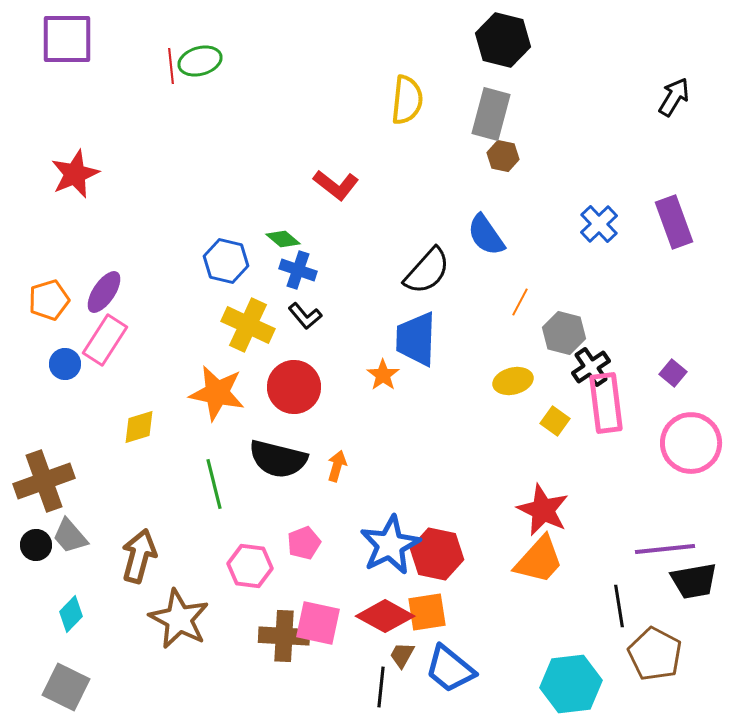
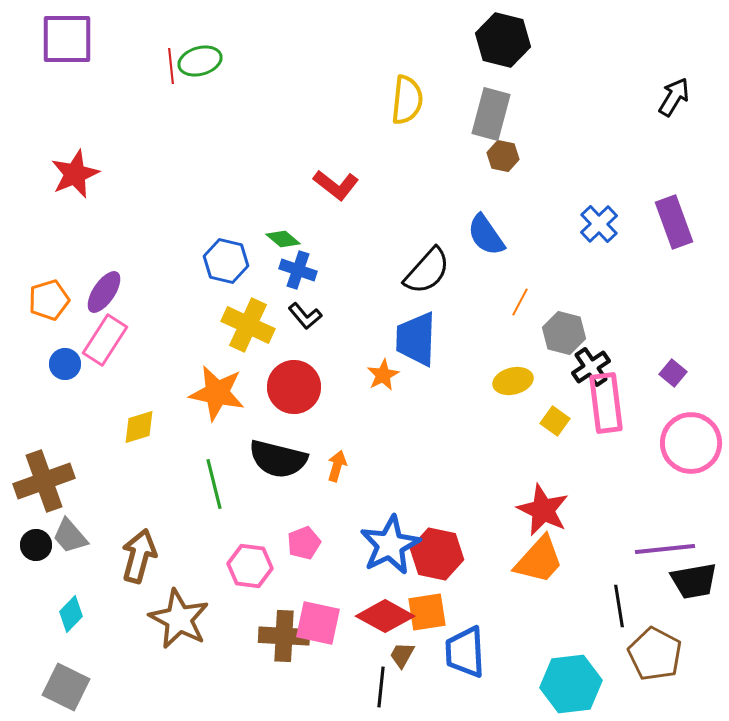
orange star at (383, 375): rotated 8 degrees clockwise
blue trapezoid at (450, 669): moved 15 px right, 17 px up; rotated 48 degrees clockwise
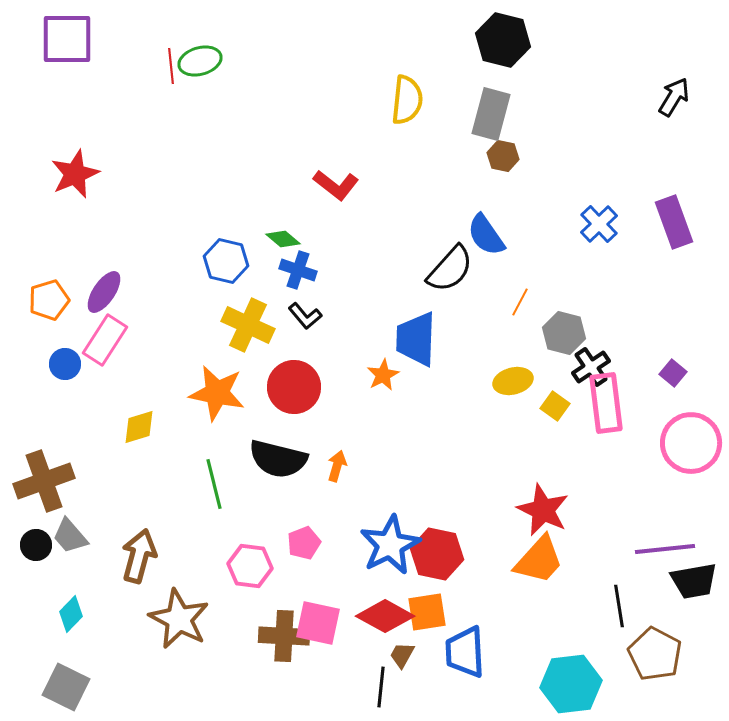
black semicircle at (427, 271): moved 23 px right, 2 px up
yellow square at (555, 421): moved 15 px up
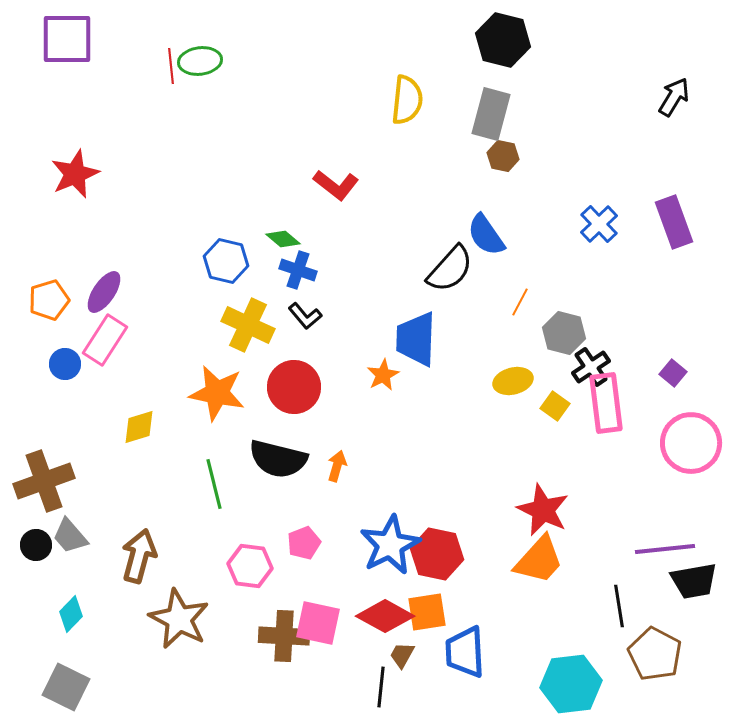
green ellipse at (200, 61): rotated 9 degrees clockwise
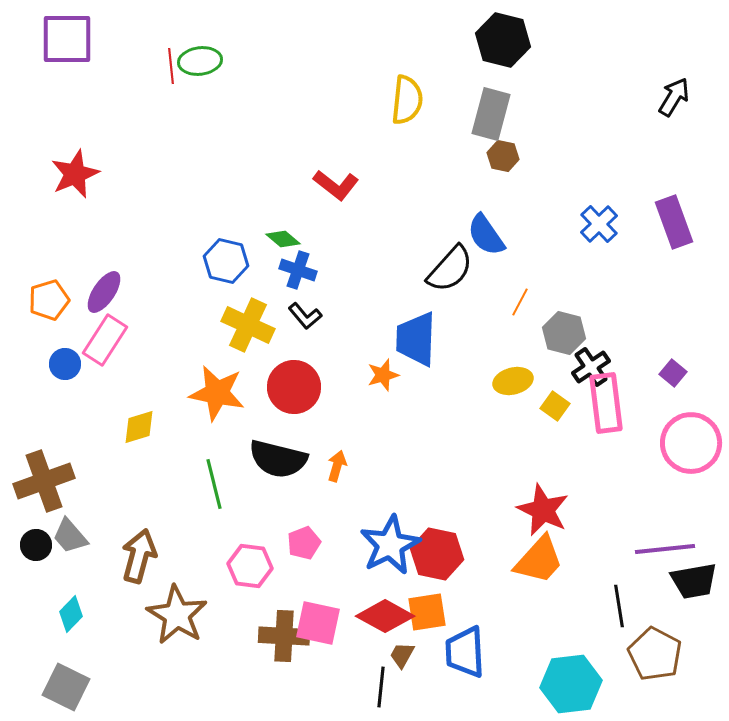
orange star at (383, 375): rotated 12 degrees clockwise
brown star at (179, 619): moved 2 px left, 4 px up; rotated 4 degrees clockwise
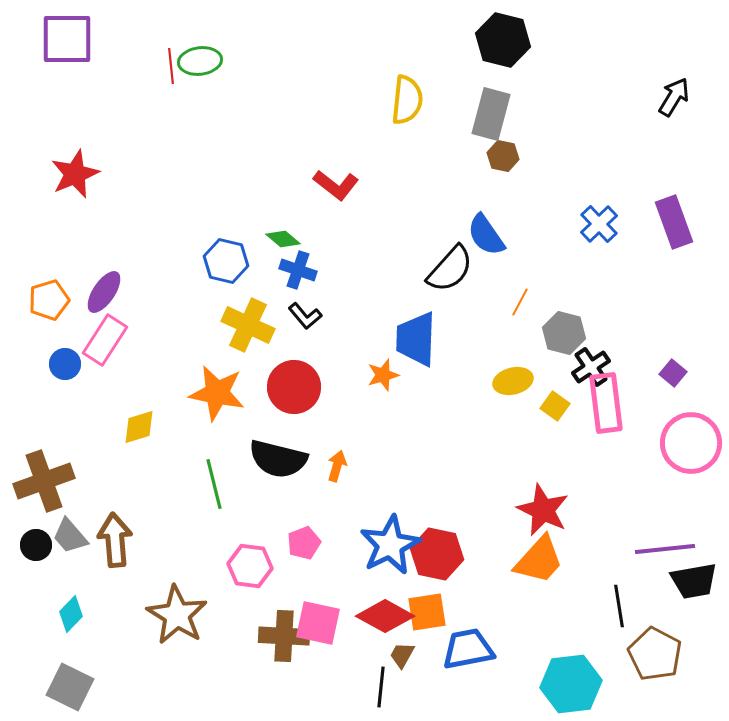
brown arrow at (139, 556): moved 24 px left, 16 px up; rotated 20 degrees counterclockwise
blue trapezoid at (465, 652): moved 3 px right, 3 px up; rotated 82 degrees clockwise
gray square at (66, 687): moved 4 px right
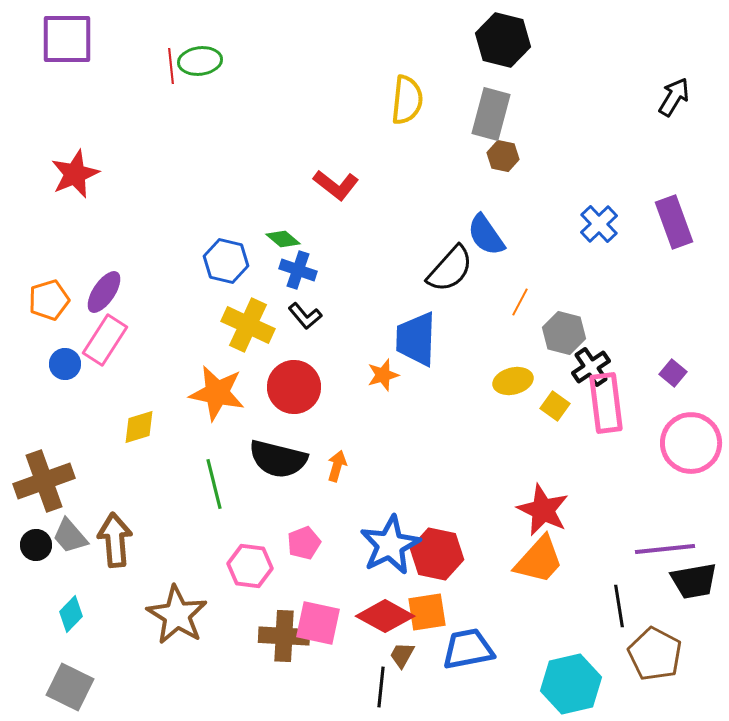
cyan hexagon at (571, 684): rotated 6 degrees counterclockwise
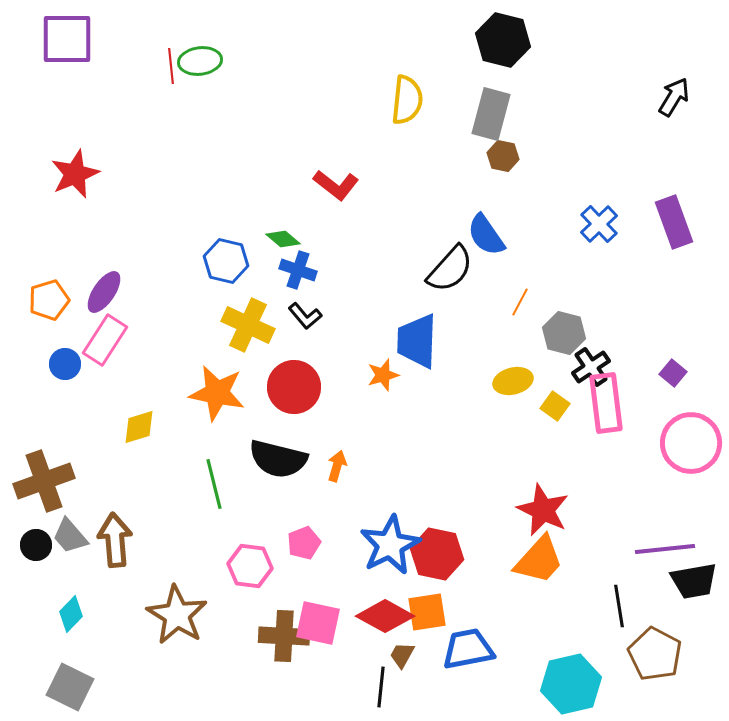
blue trapezoid at (416, 339): moved 1 px right, 2 px down
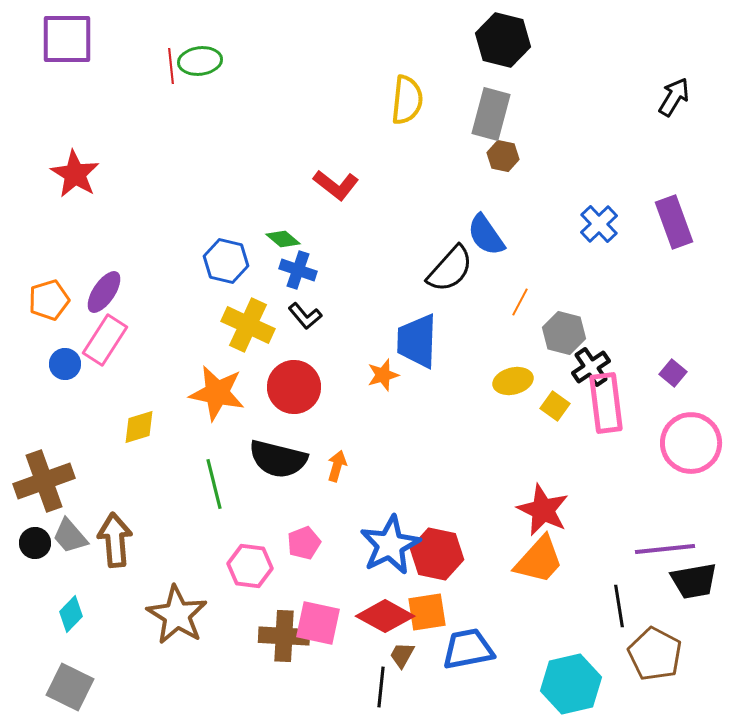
red star at (75, 174): rotated 18 degrees counterclockwise
black circle at (36, 545): moved 1 px left, 2 px up
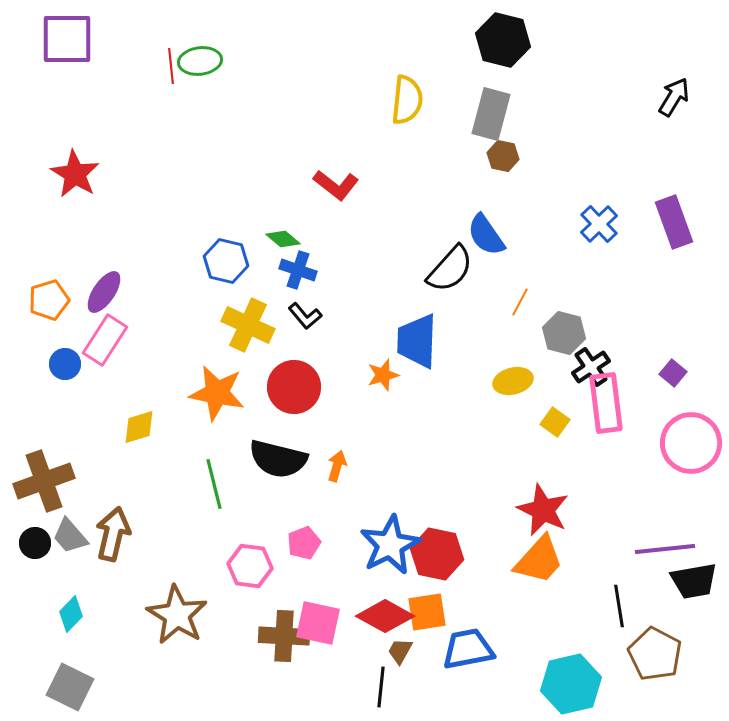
yellow square at (555, 406): moved 16 px down
brown arrow at (115, 540): moved 2 px left, 6 px up; rotated 18 degrees clockwise
brown trapezoid at (402, 655): moved 2 px left, 4 px up
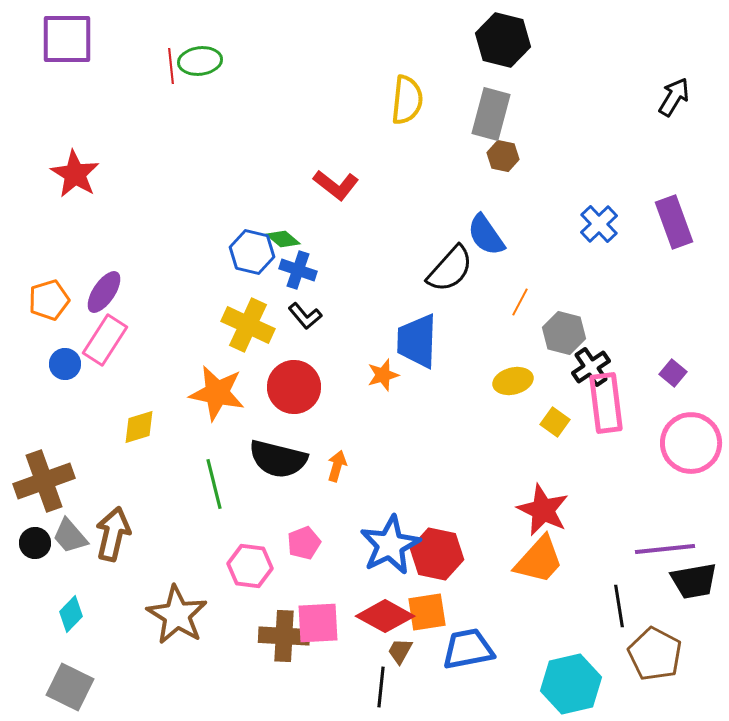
blue hexagon at (226, 261): moved 26 px right, 9 px up
pink square at (318, 623): rotated 15 degrees counterclockwise
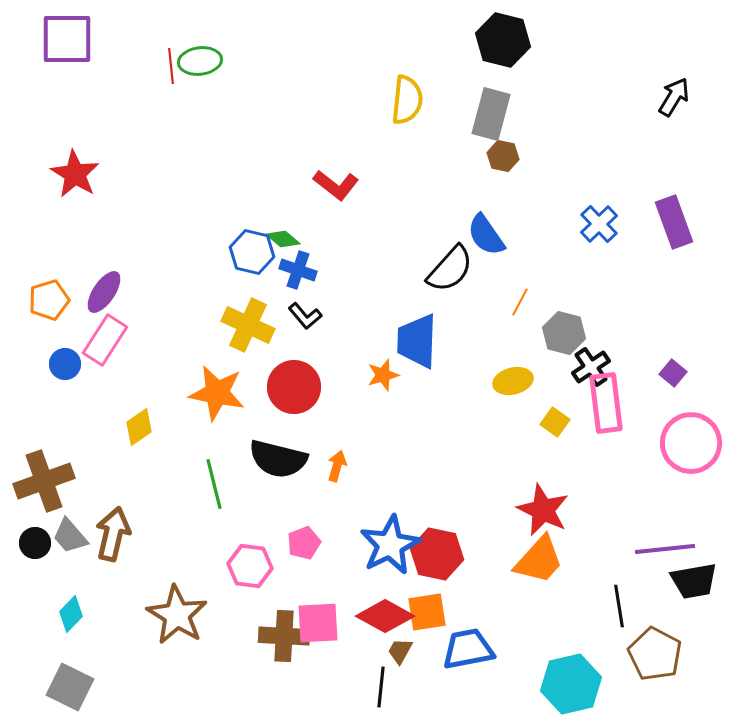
yellow diamond at (139, 427): rotated 18 degrees counterclockwise
